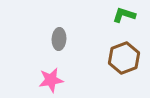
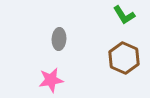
green L-shape: rotated 140 degrees counterclockwise
brown hexagon: rotated 16 degrees counterclockwise
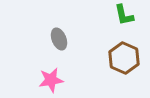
green L-shape: rotated 20 degrees clockwise
gray ellipse: rotated 25 degrees counterclockwise
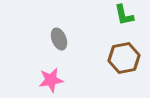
brown hexagon: rotated 24 degrees clockwise
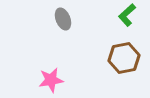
green L-shape: moved 3 px right; rotated 60 degrees clockwise
gray ellipse: moved 4 px right, 20 px up
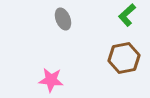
pink star: rotated 15 degrees clockwise
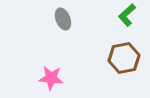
pink star: moved 2 px up
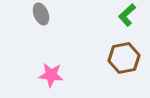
gray ellipse: moved 22 px left, 5 px up
pink star: moved 3 px up
